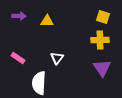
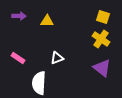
yellow cross: moved 1 px right, 1 px up; rotated 36 degrees clockwise
white triangle: rotated 32 degrees clockwise
purple triangle: rotated 18 degrees counterclockwise
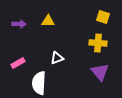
purple arrow: moved 8 px down
yellow triangle: moved 1 px right
yellow cross: moved 3 px left, 4 px down; rotated 30 degrees counterclockwise
pink rectangle: moved 5 px down; rotated 64 degrees counterclockwise
purple triangle: moved 2 px left, 4 px down; rotated 12 degrees clockwise
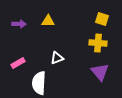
yellow square: moved 1 px left, 2 px down
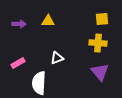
yellow square: rotated 24 degrees counterclockwise
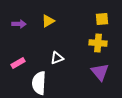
yellow triangle: rotated 32 degrees counterclockwise
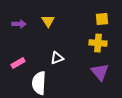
yellow triangle: rotated 32 degrees counterclockwise
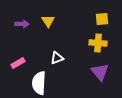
purple arrow: moved 3 px right
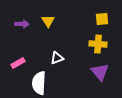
yellow cross: moved 1 px down
